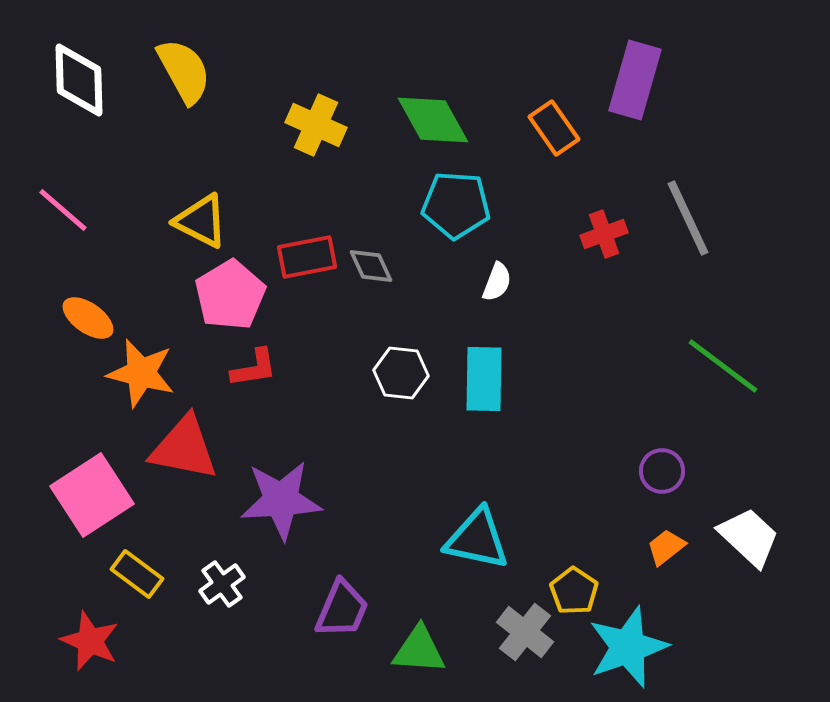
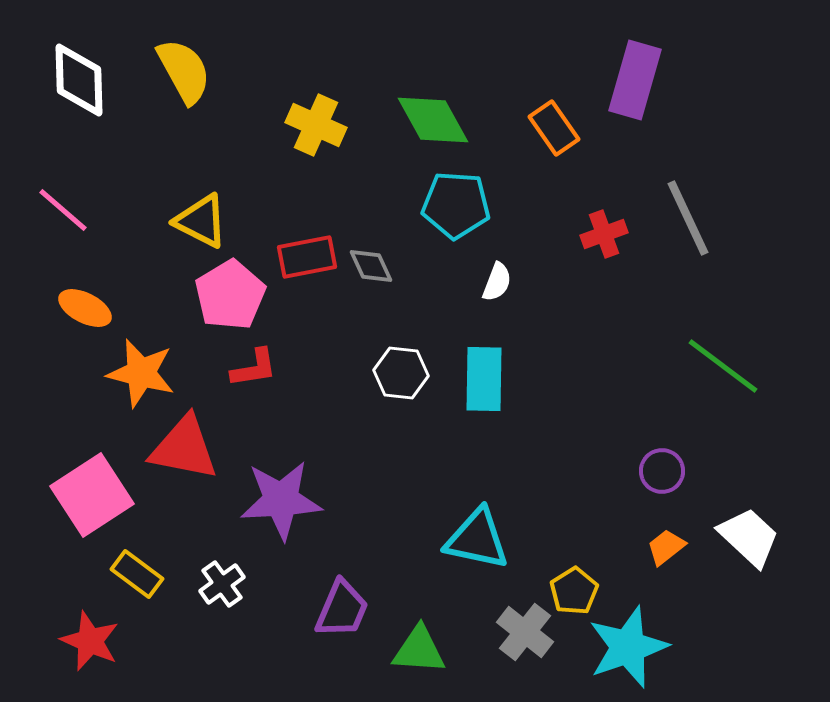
orange ellipse: moved 3 px left, 10 px up; rotated 8 degrees counterclockwise
yellow pentagon: rotated 6 degrees clockwise
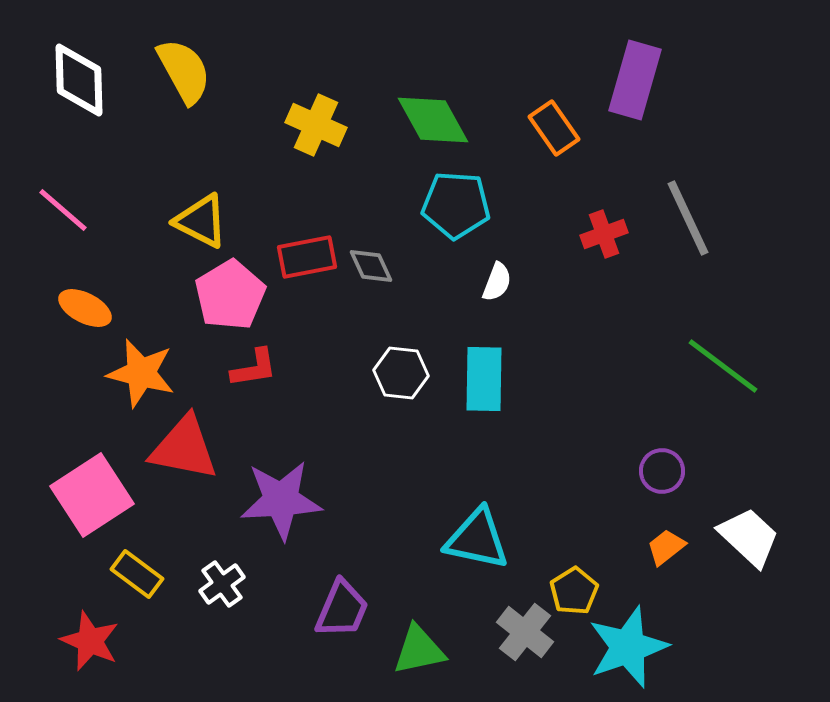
green triangle: rotated 16 degrees counterclockwise
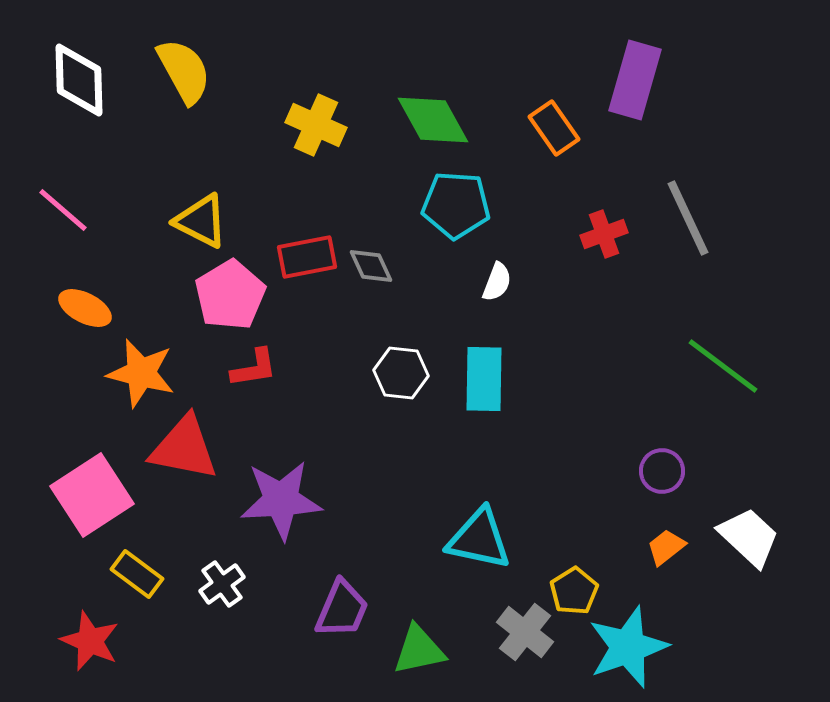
cyan triangle: moved 2 px right
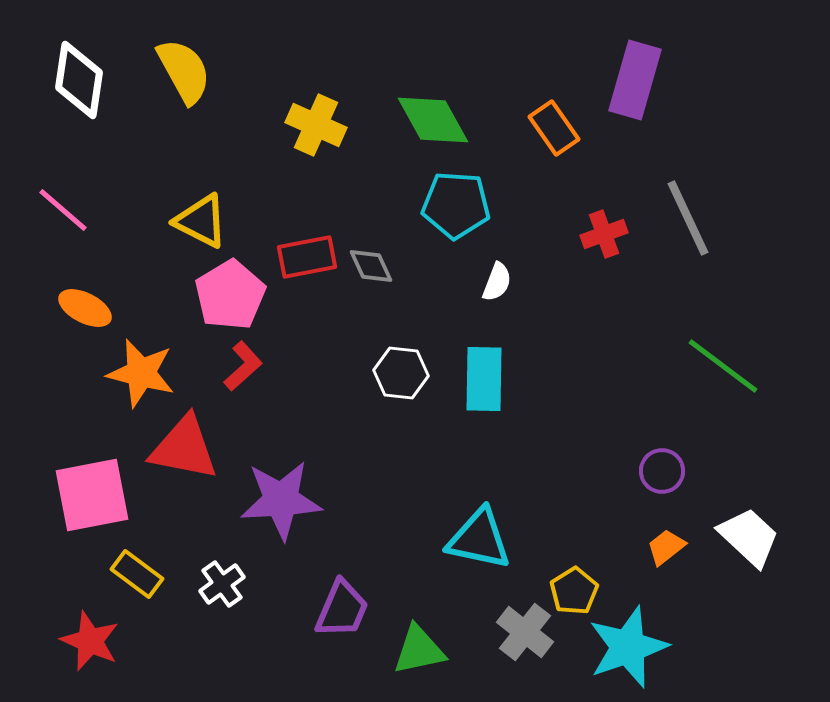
white diamond: rotated 10 degrees clockwise
red L-shape: moved 11 px left, 2 px up; rotated 33 degrees counterclockwise
pink square: rotated 22 degrees clockwise
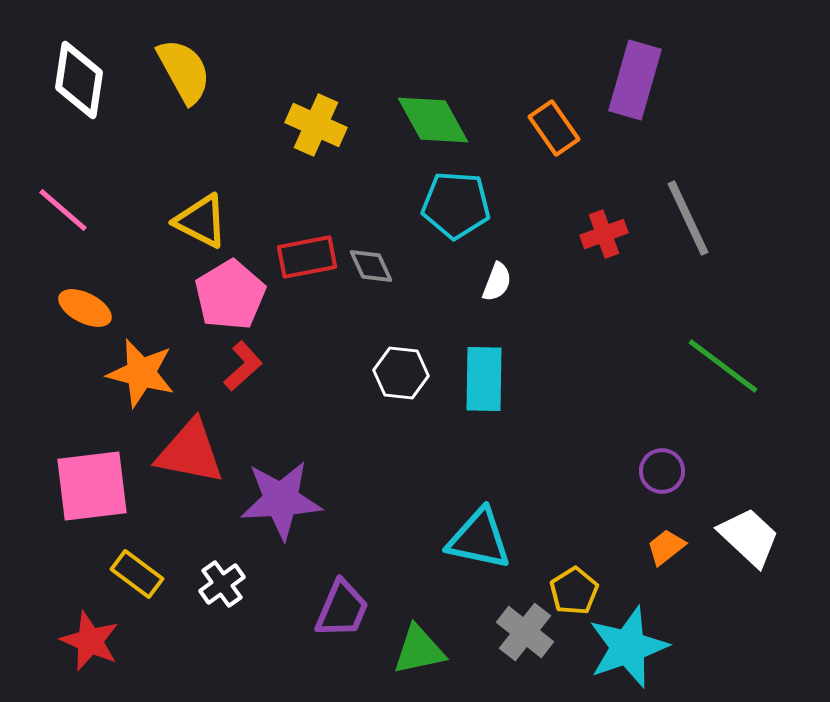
red triangle: moved 6 px right, 4 px down
pink square: moved 9 px up; rotated 4 degrees clockwise
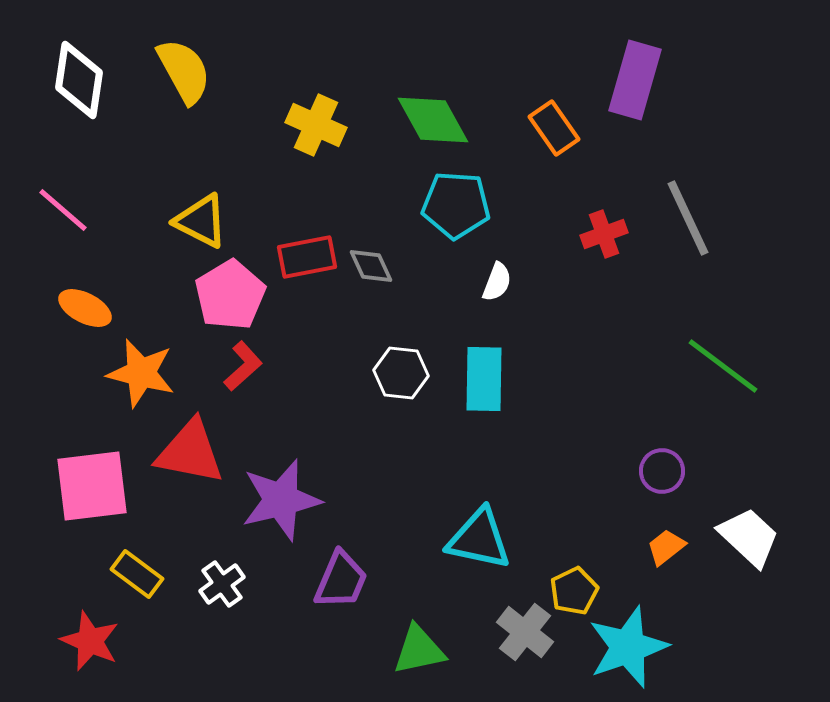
purple star: rotated 10 degrees counterclockwise
yellow pentagon: rotated 6 degrees clockwise
purple trapezoid: moved 1 px left, 29 px up
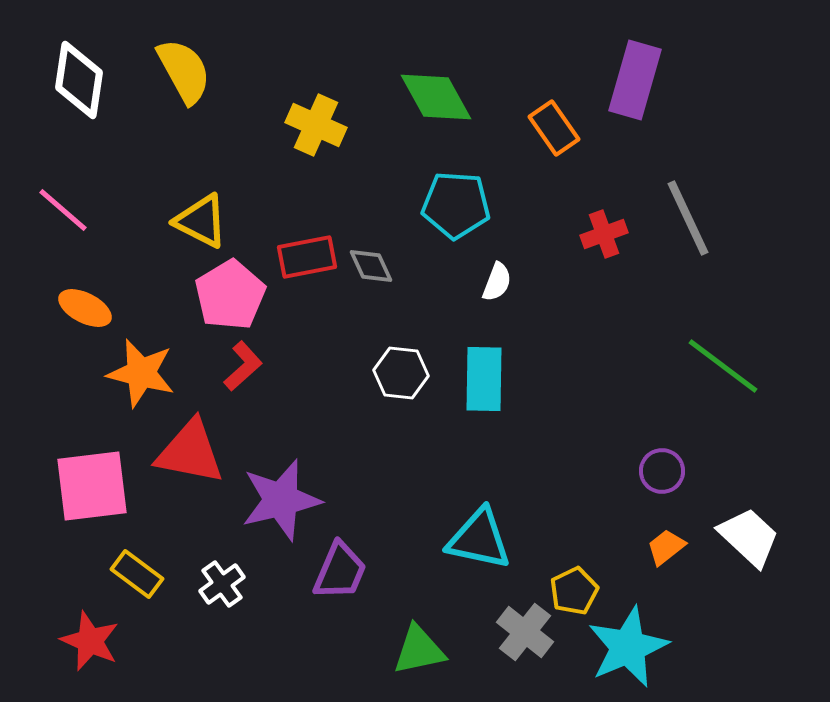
green diamond: moved 3 px right, 23 px up
purple trapezoid: moved 1 px left, 9 px up
cyan star: rotated 4 degrees counterclockwise
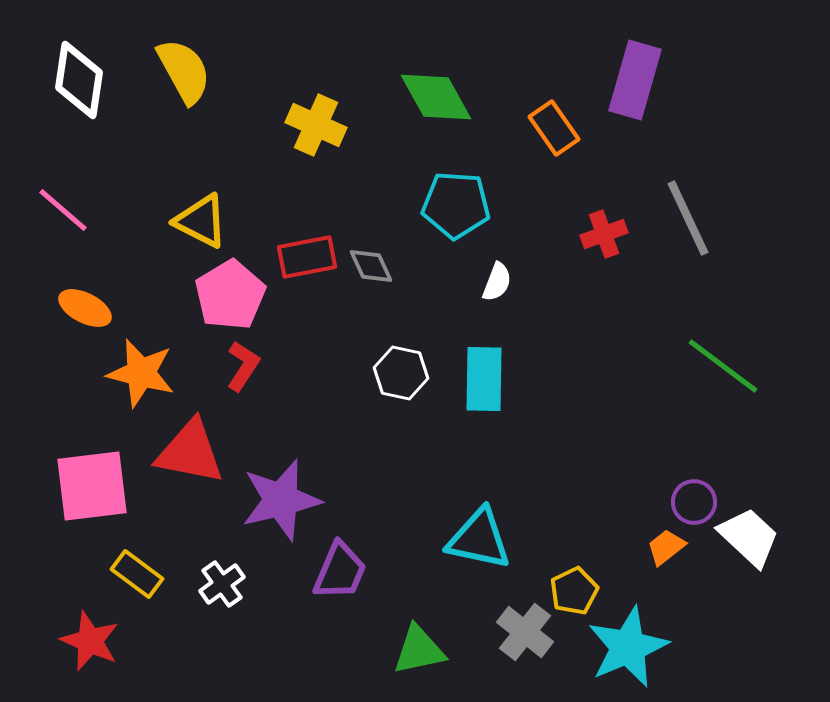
red L-shape: rotated 15 degrees counterclockwise
white hexagon: rotated 6 degrees clockwise
purple circle: moved 32 px right, 31 px down
